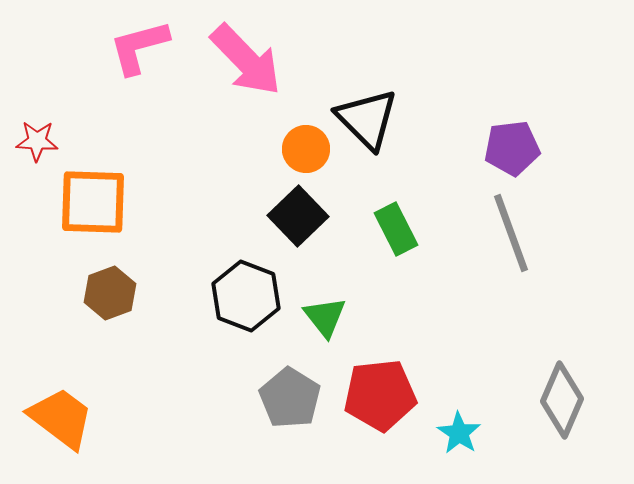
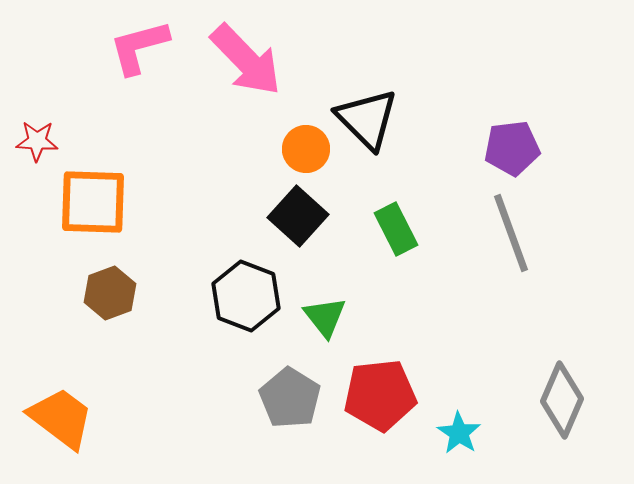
black square: rotated 4 degrees counterclockwise
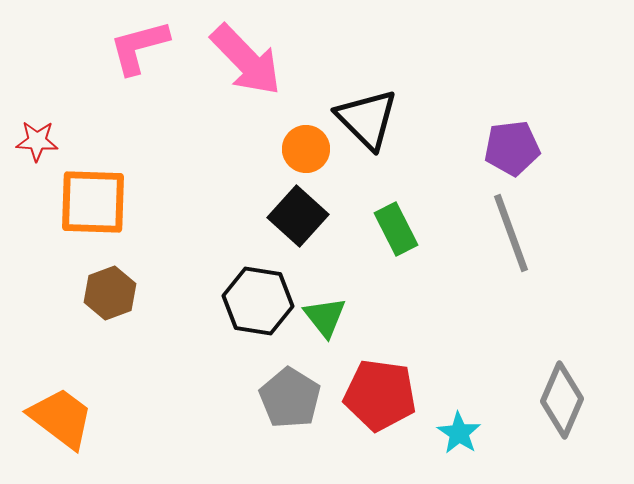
black hexagon: moved 12 px right, 5 px down; rotated 12 degrees counterclockwise
red pentagon: rotated 14 degrees clockwise
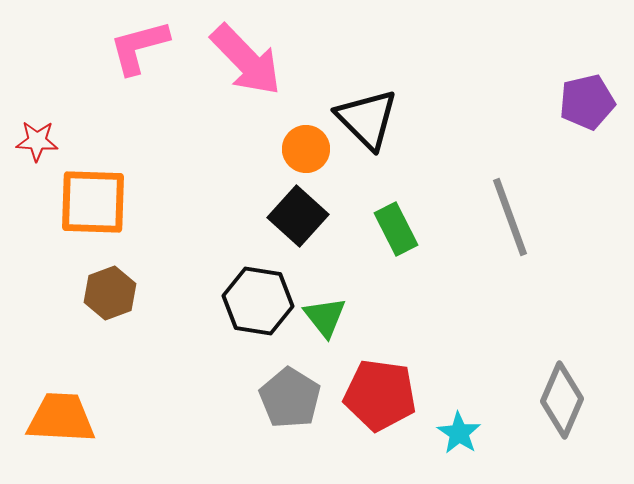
purple pentagon: moved 75 px right, 46 px up; rotated 6 degrees counterclockwise
gray line: moved 1 px left, 16 px up
orange trapezoid: rotated 34 degrees counterclockwise
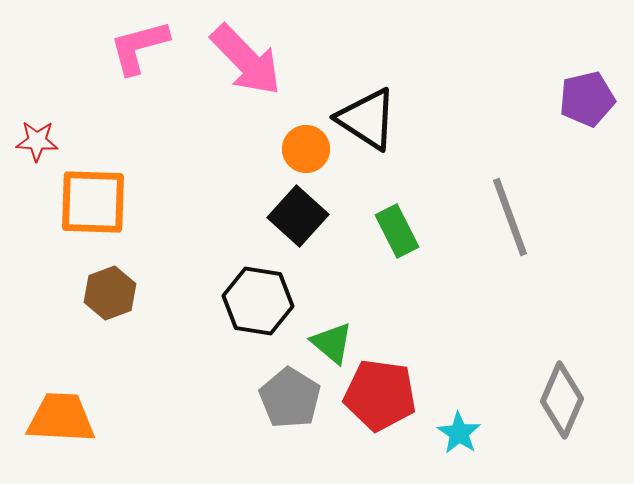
purple pentagon: moved 3 px up
black triangle: rotated 12 degrees counterclockwise
green rectangle: moved 1 px right, 2 px down
green triangle: moved 7 px right, 26 px down; rotated 12 degrees counterclockwise
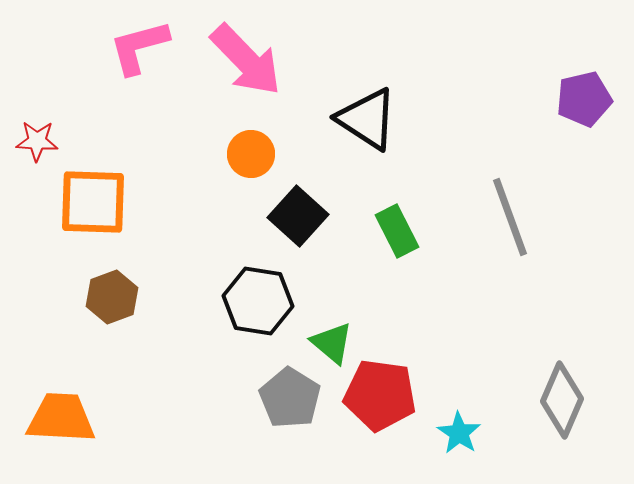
purple pentagon: moved 3 px left
orange circle: moved 55 px left, 5 px down
brown hexagon: moved 2 px right, 4 px down
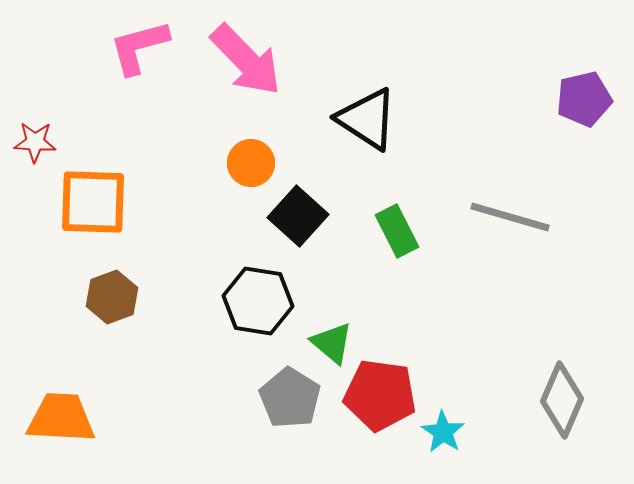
red star: moved 2 px left, 1 px down
orange circle: moved 9 px down
gray line: rotated 54 degrees counterclockwise
cyan star: moved 16 px left, 1 px up
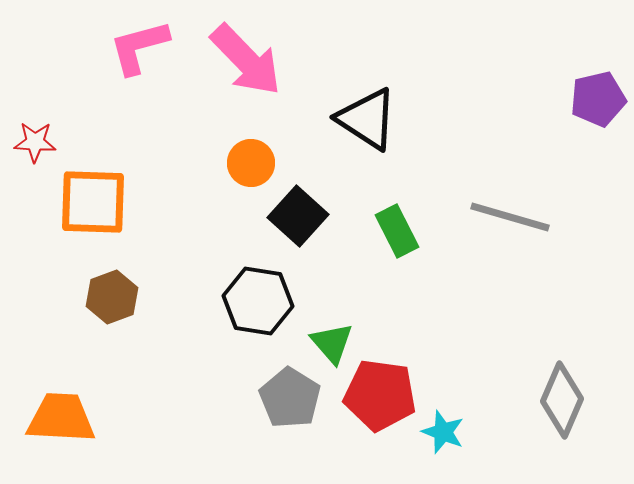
purple pentagon: moved 14 px right
green triangle: rotated 9 degrees clockwise
cyan star: rotated 12 degrees counterclockwise
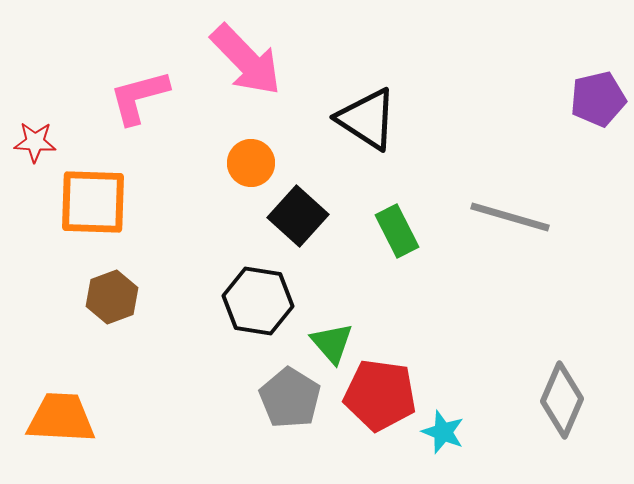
pink L-shape: moved 50 px down
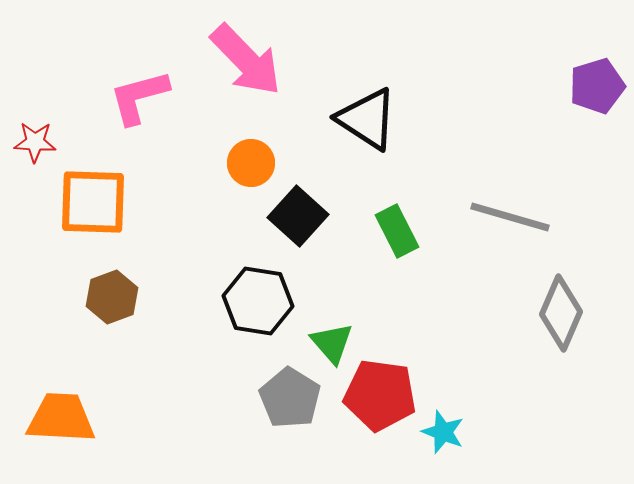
purple pentagon: moved 1 px left, 13 px up; rotated 4 degrees counterclockwise
gray diamond: moved 1 px left, 87 px up
